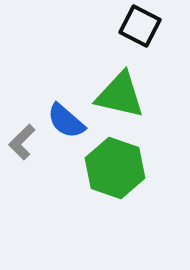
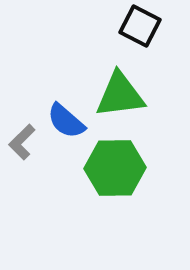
green triangle: rotated 20 degrees counterclockwise
green hexagon: rotated 20 degrees counterclockwise
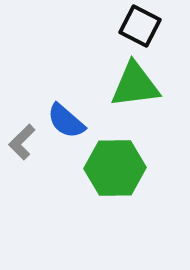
green triangle: moved 15 px right, 10 px up
